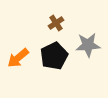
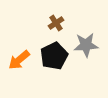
gray star: moved 2 px left
orange arrow: moved 1 px right, 2 px down
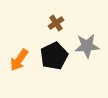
gray star: moved 1 px right, 1 px down
orange arrow: rotated 15 degrees counterclockwise
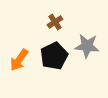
brown cross: moved 1 px left, 1 px up
gray star: rotated 10 degrees clockwise
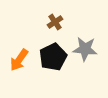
gray star: moved 2 px left, 3 px down
black pentagon: moved 1 px left, 1 px down
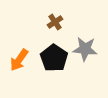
black pentagon: moved 1 px right, 1 px down; rotated 12 degrees counterclockwise
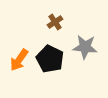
gray star: moved 2 px up
black pentagon: moved 4 px left, 1 px down; rotated 8 degrees counterclockwise
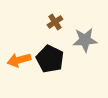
gray star: moved 7 px up; rotated 10 degrees counterclockwise
orange arrow: rotated 40 degrees clockwise
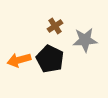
brown cross: moved 4 px down
